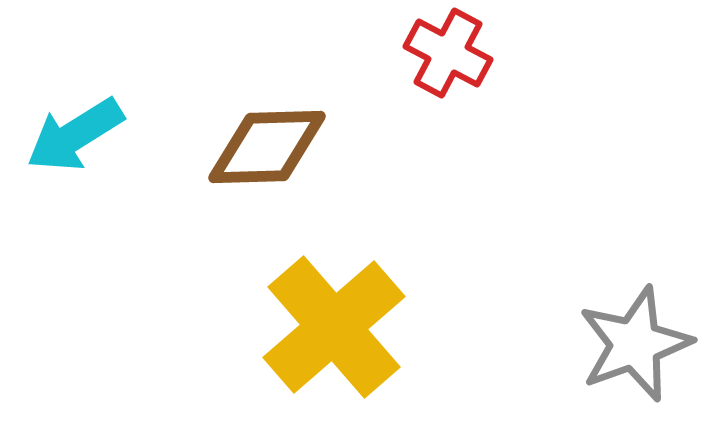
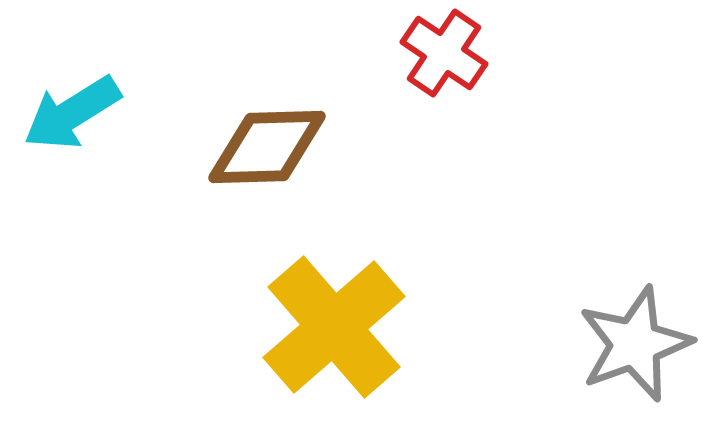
red cross: moved 4 px left; rotated 6 degrees clockwise
cyan arrow: moved 3 px left, 22 px up
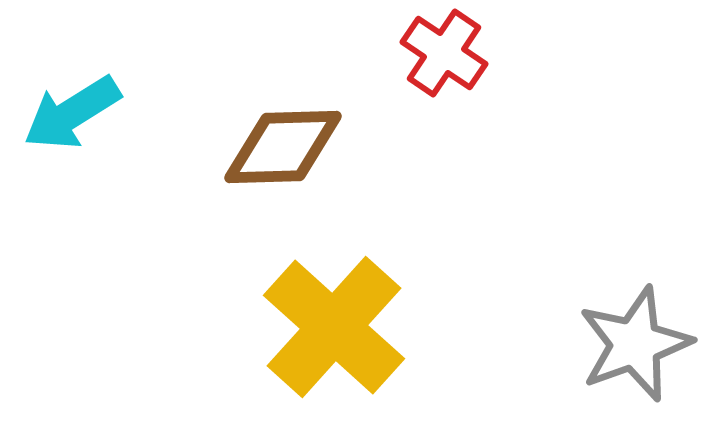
brown diamond: moved 16 px right
yellow cross: rotated 7 degrees counterclockwise
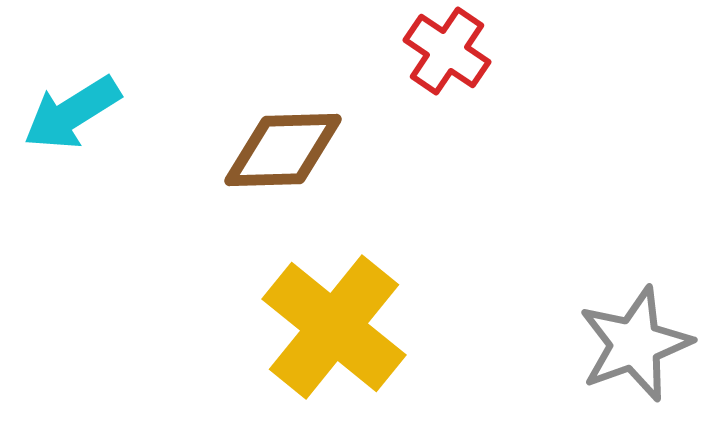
red cross: moved 3 px right, 2 px up
brown diamond: moved 3 px down
yellow cross: rotated 3 degrees counterclockwise
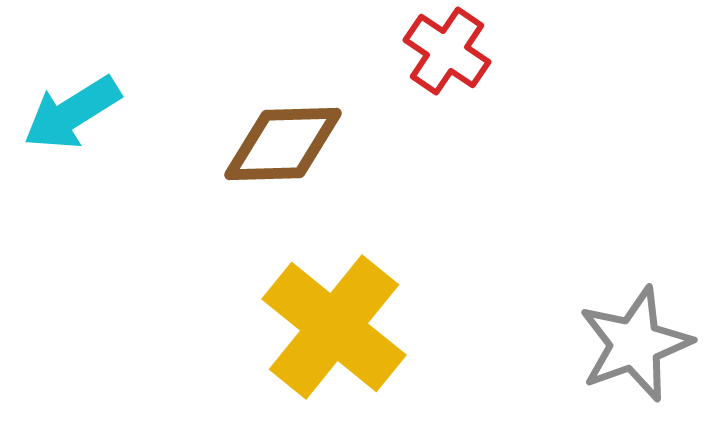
brown diamond: moved 6 px up
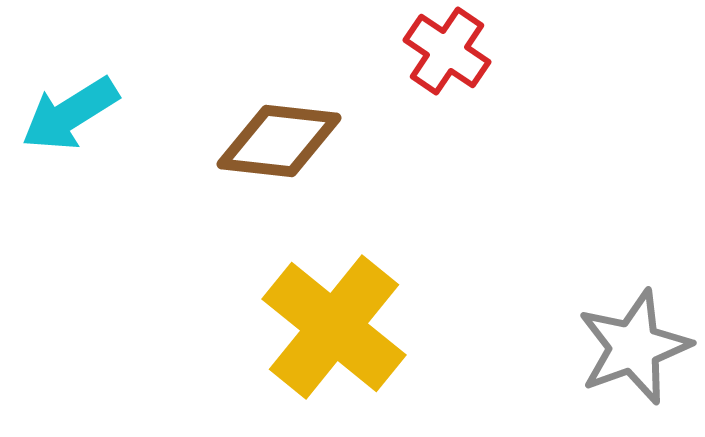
cyan arrow: moved 2 px left, 1 px down
brown diamond: moved 4 px left, 3 px up; rotated 8 degrees clockwise
gray star: moved 1 px left, 3 px down
